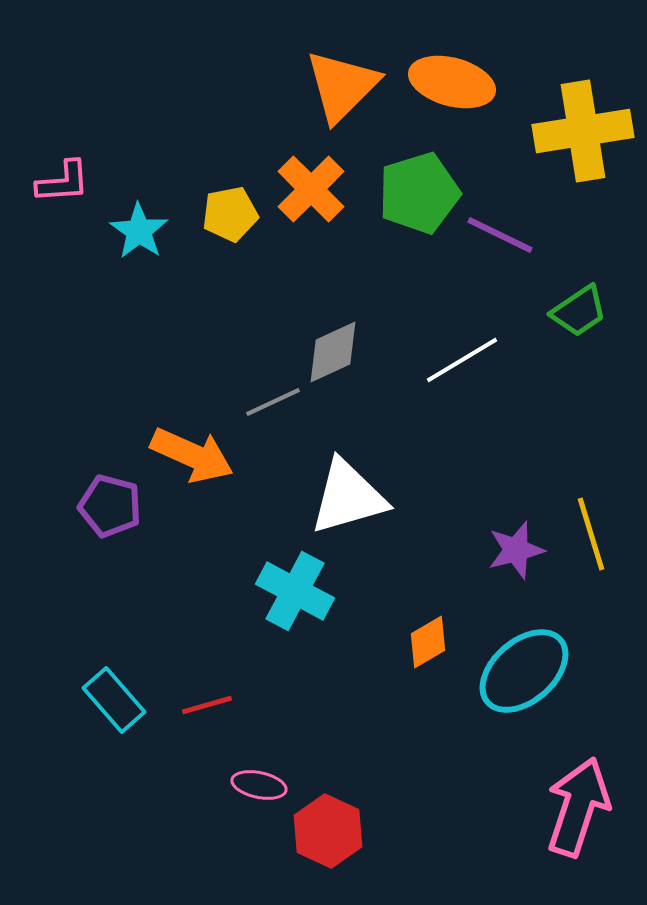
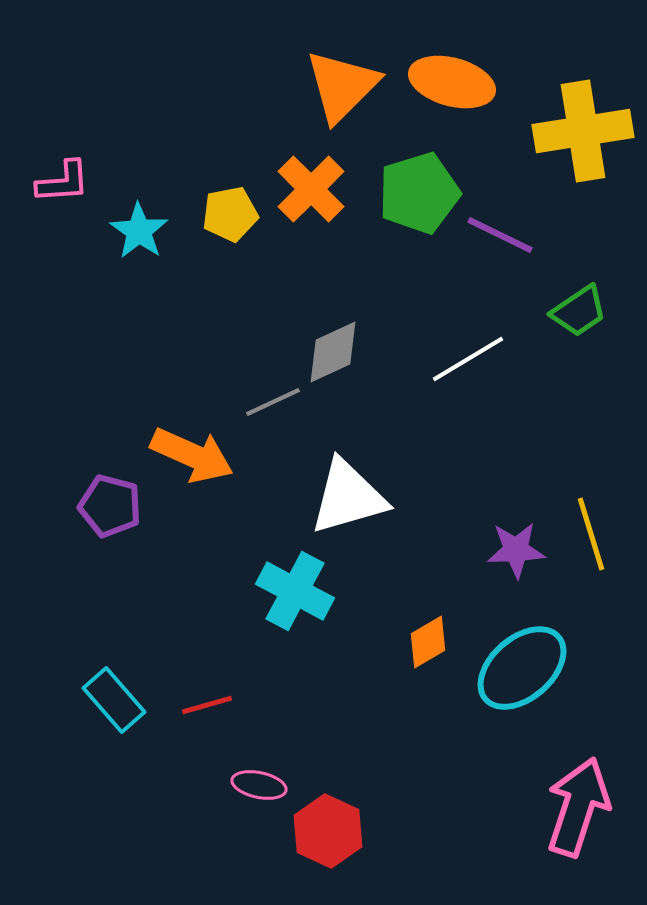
white line: moved 6 px right, 1 px up
purple star: rotated 12 degrees clockwise
cyan ellipse: moved 2 px left, 3 px up
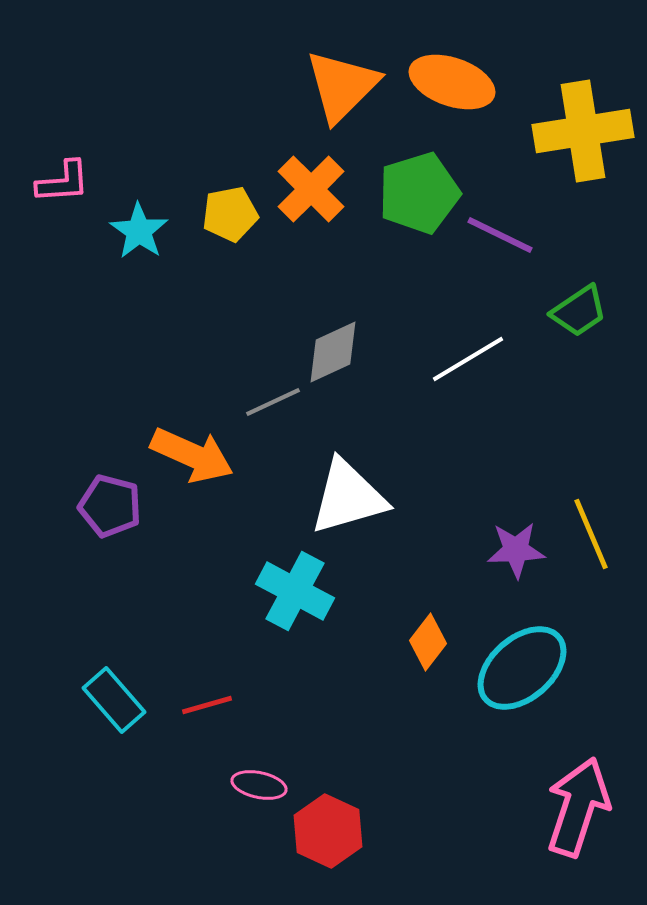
orange ellipse: rotated 4 degrees clockwise
yellow line: rotated 6 degrees counterclockwise
orange diamond: rotated 22 degrees counterclockwise
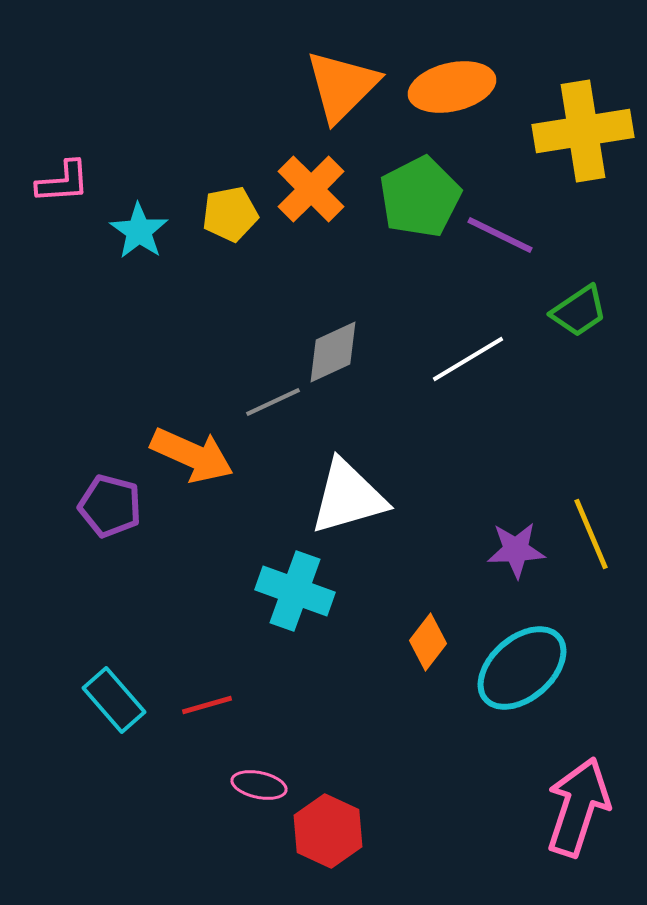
orange ellipse: moved 5 px down; rotated 32 degrees counterclockwise
green pentagon: moved 1 px right, 4 px down; rotated 10 degrees counterclockwise
cyan cross: rotated 8 degrees counterclockwise
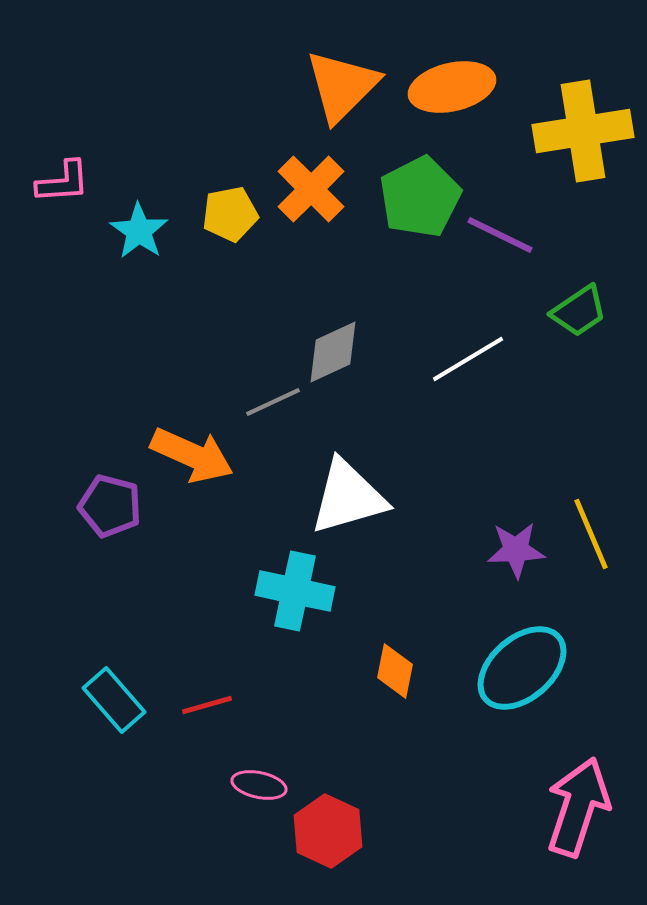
cyan cross: rotated 8 degrees counterclockwise
orange diamond: moved 33 px left, 29 px down; rotated 26 degrees counterclockwise
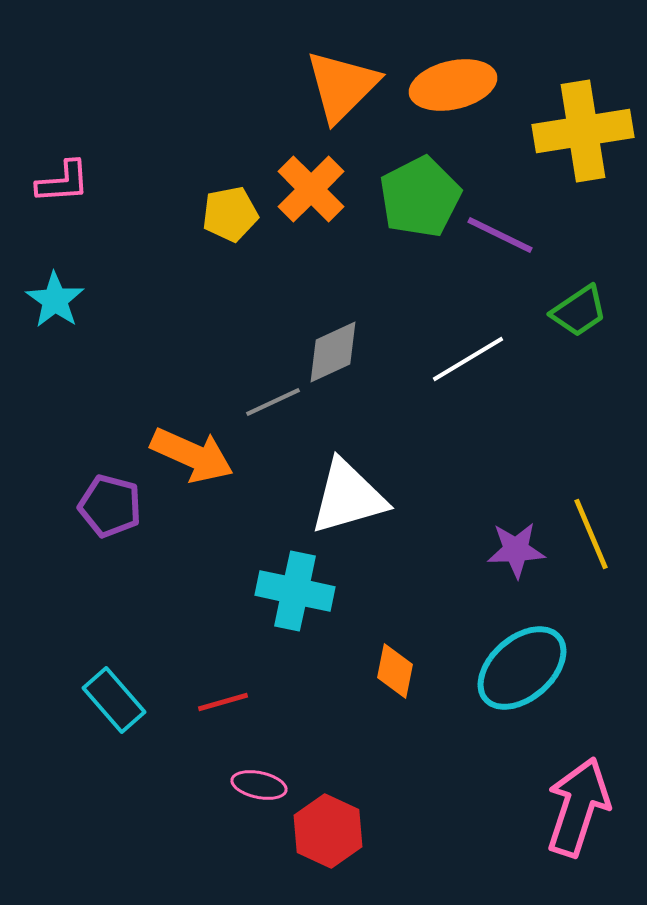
orange ellipse: moved 1 px right, 2 px up
cyan star: moved 84 px left, 69 px down
red line: moved 16 px right, 3 px up
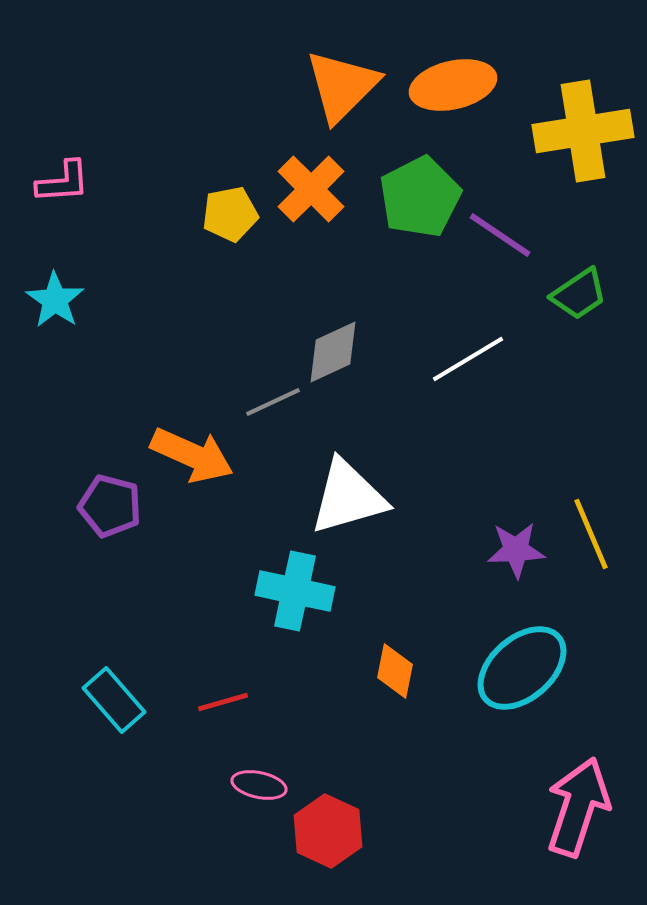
purple line: rotated 8 degrees clockwise
green trapezoid: moved 17 px up
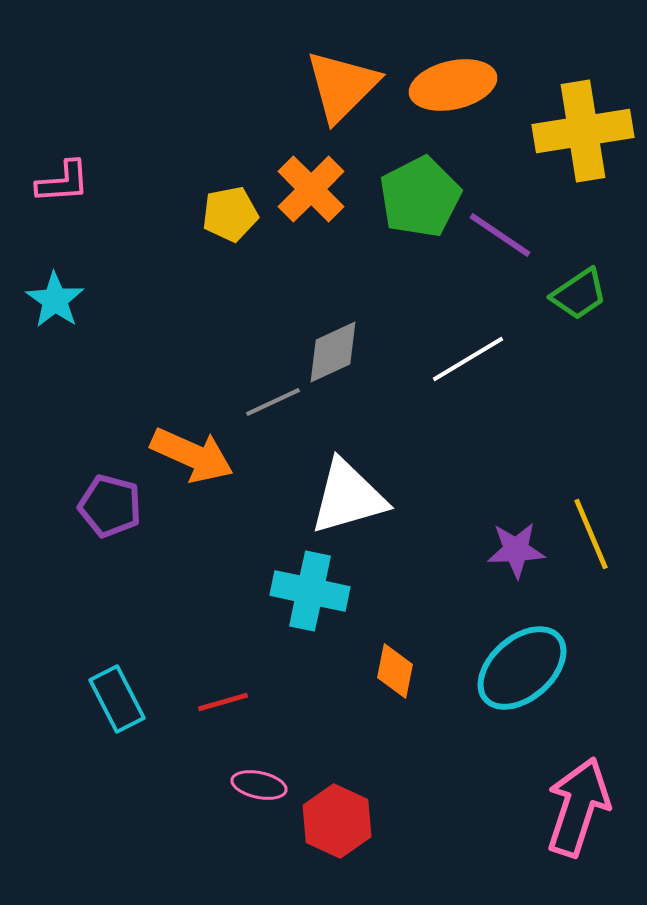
cyan cross: moved 15 px right
cyan rectangle: moved 3 px right, 1 px up; rotated 14 degrees clockwise
red hexagon: moved 9 px right, 10 px up
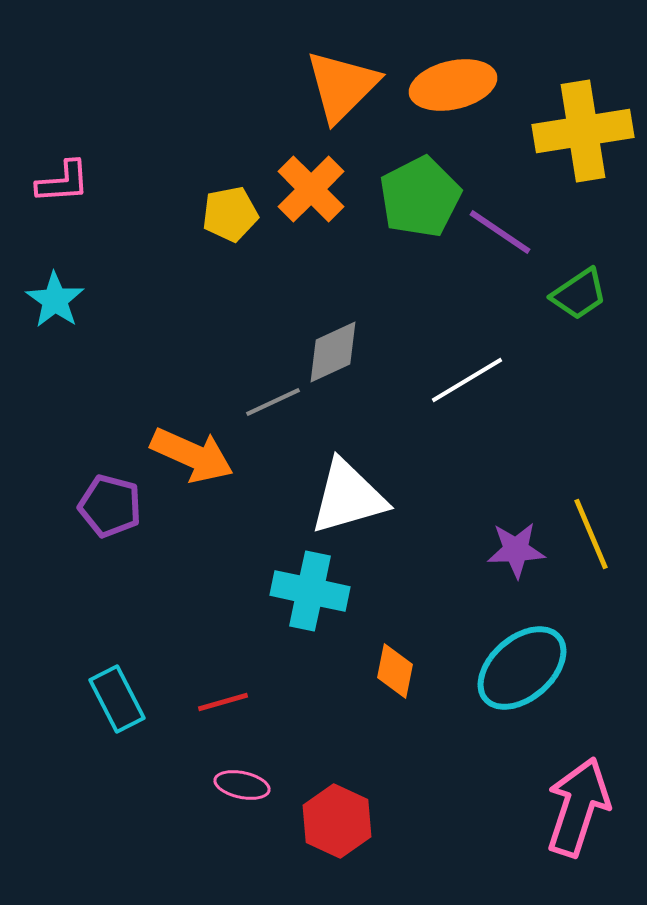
purple line: moved 3 px up
white line: moved 1 px left, 21 px down
pink ellipse: moved 17 px left
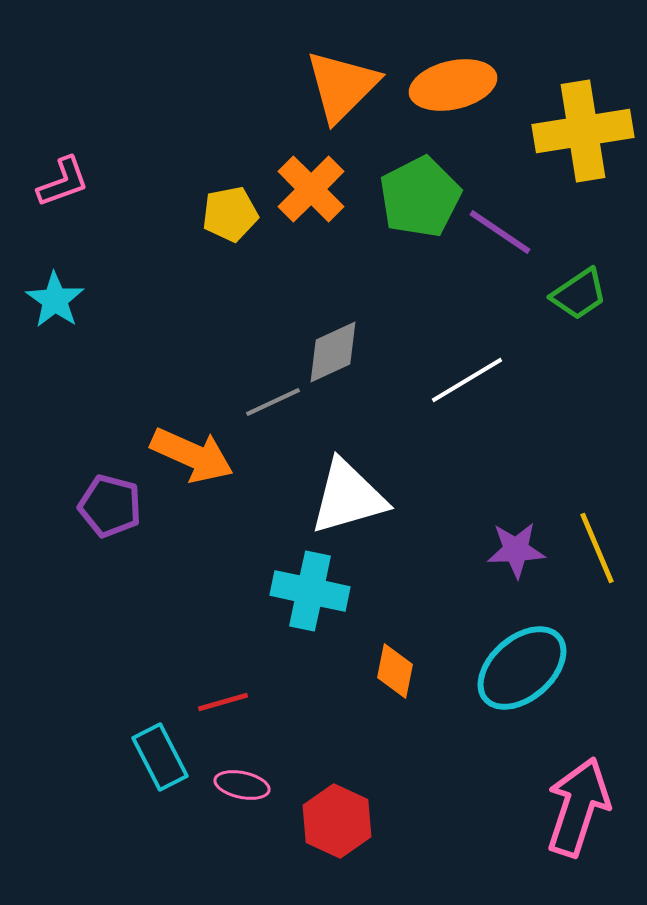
pink L-shape: rotated 16 degrees counterclockwise
yellow line: moved 6 px right, 14 px down
cyan rectangle: moved 43 px right, 58 px down
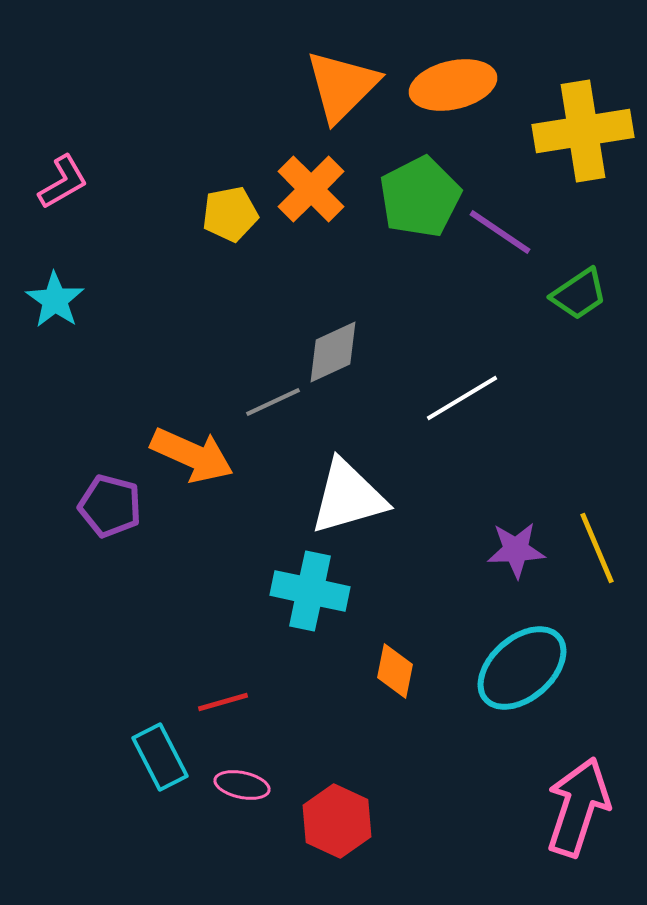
pink L-shape: rotated 10 degrees counterclockwise
white line: moved 5 px left, 18 px down
